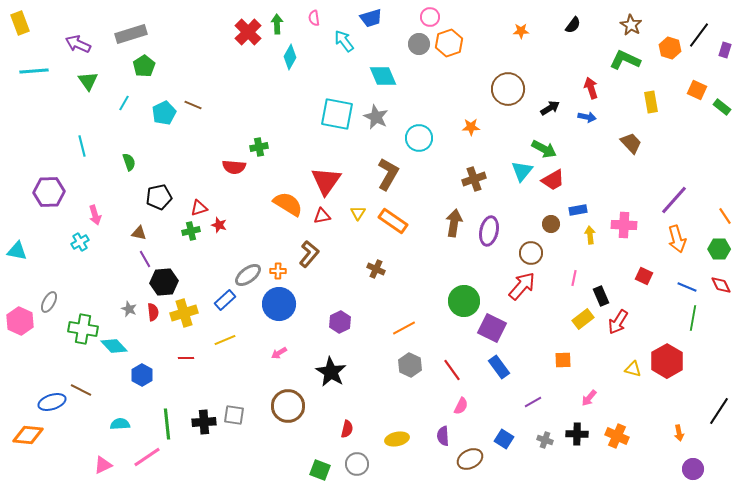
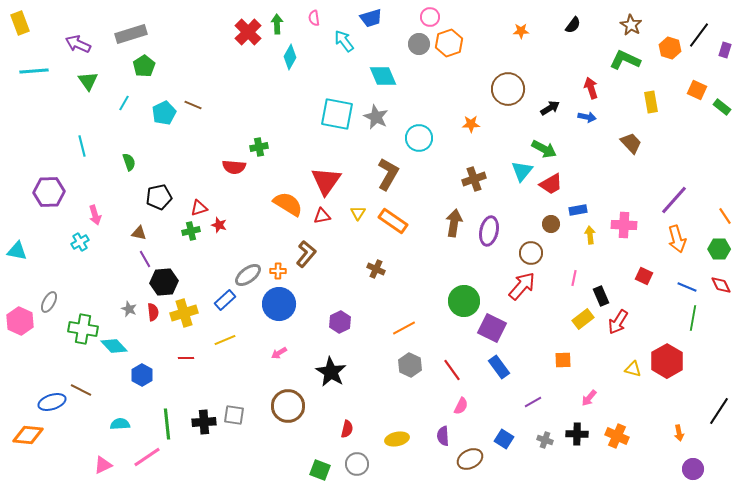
orange star at (471, 127): moved 3 px up
red trapezoid at (553, 180): moved 2 px left, 4 px down
brown L-shape at (309, 254): moved 3 px left
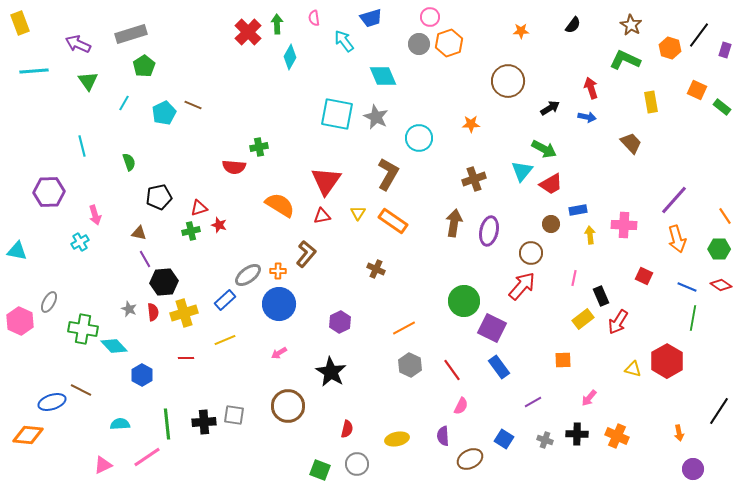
brown circle at (508, 89): moved 8 px up
orange semicircle at (288, 204): moved 8 px left, 1 px down
red diamond at (721, 285): rotated 30 degrees counterclockwise
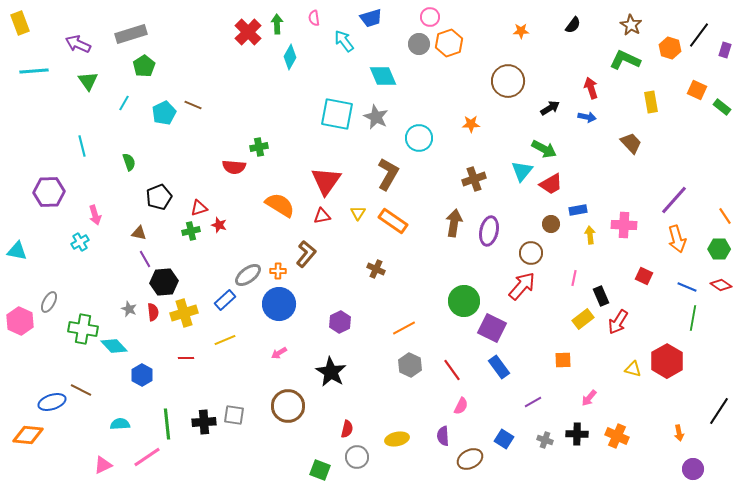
black pentagon at (159, 197): rotated 10 degrees counterclockwise
gray circle at (357, 464): moved 7 px up
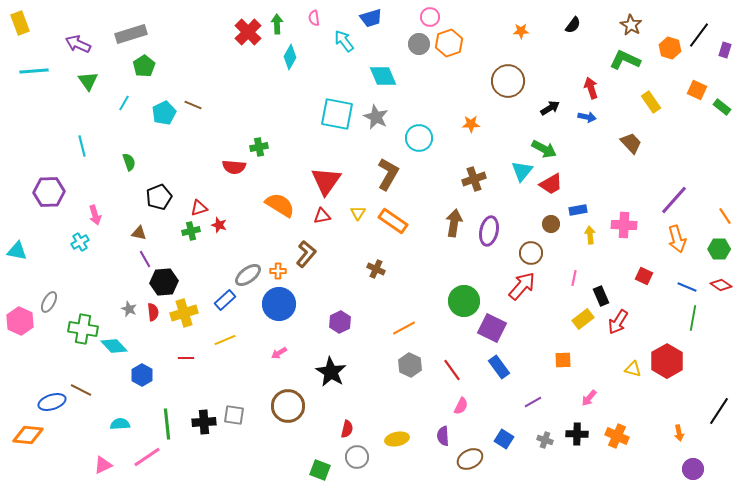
yellow rectangle at (651, 102): rotated 25 degrees counterclockwise
